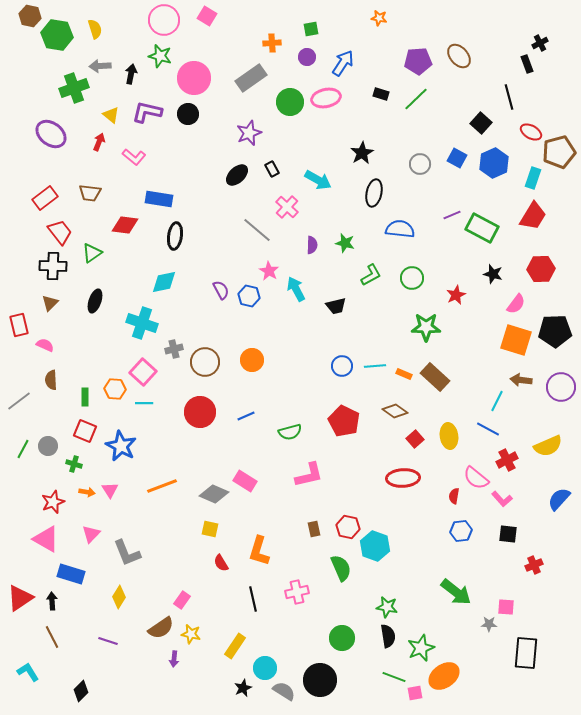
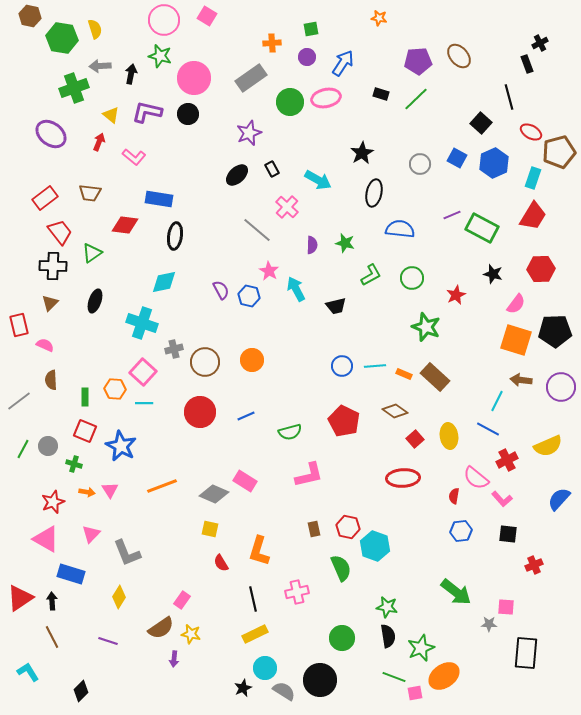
green hexagon at (57, 35): moved 5 px right, 3 px down
green star at (426, 327): rotated 20 degrees clockwise
yellow rectangle at (235, 646): moved 20 px right, 12 px up; rotated 30 degrees clockwise
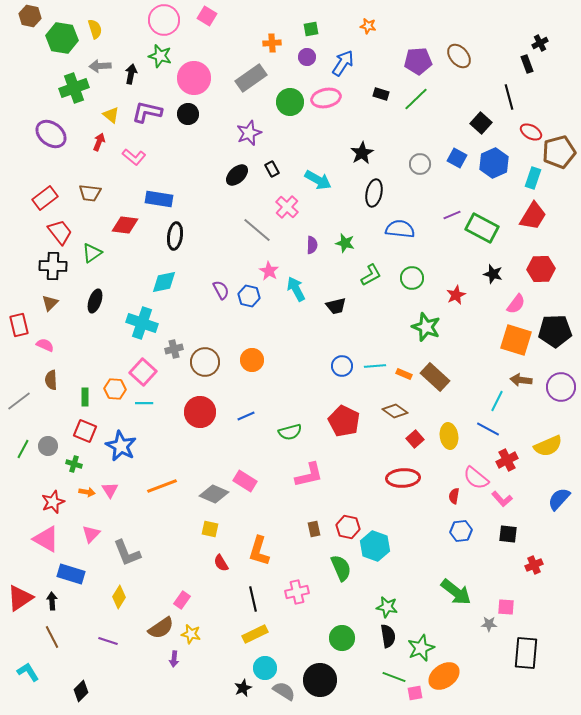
orange star at (379, 18): moved 11 px left, 8 px down
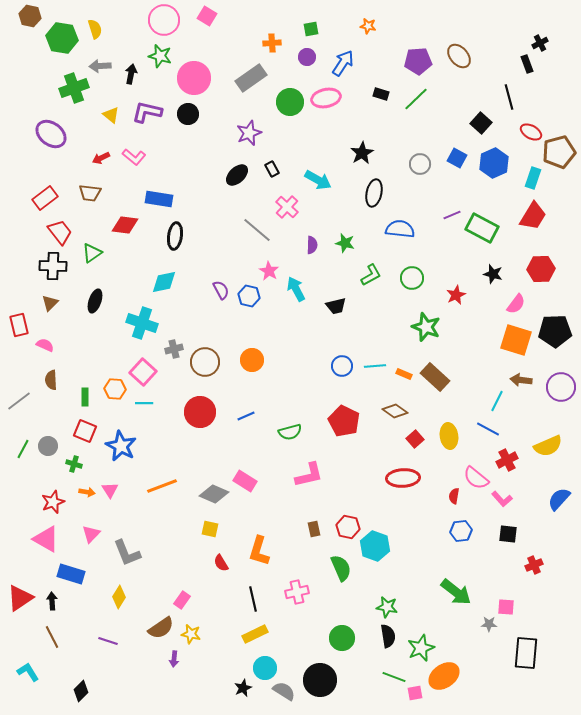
red arrow at (99, 142): moved 2 px right, 16 px down; rotated 138 degrees counterclockwise
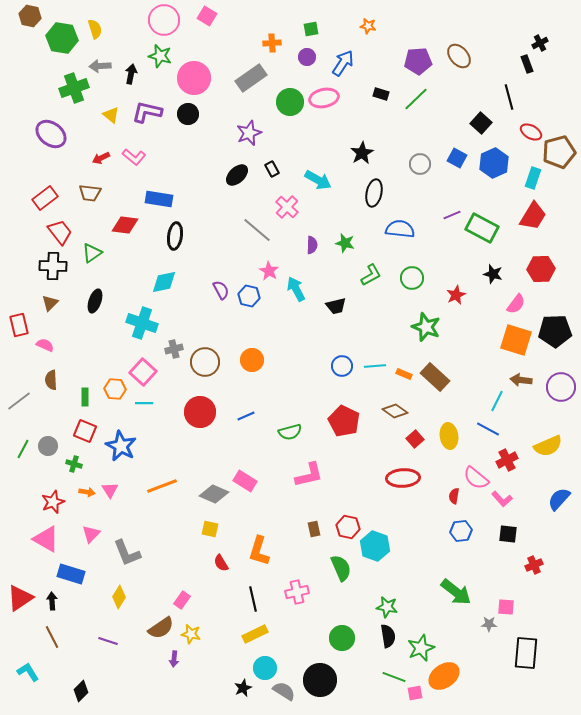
pink ellipse at (326, 98): moved 2 px left
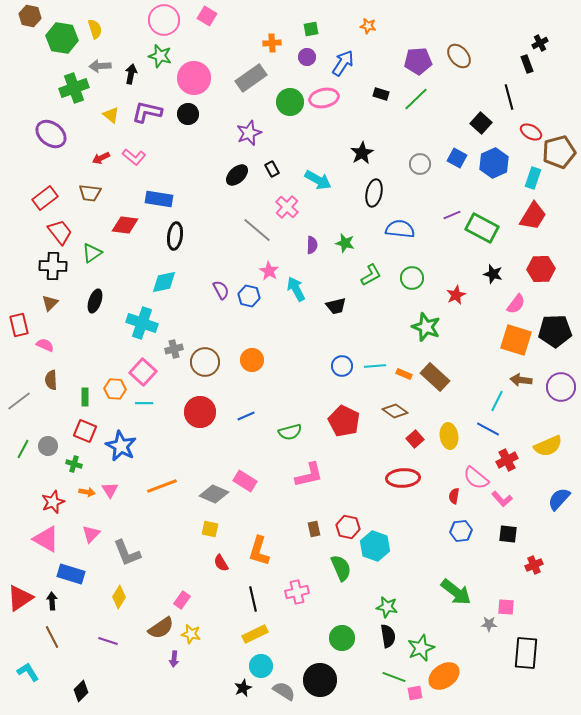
cyan circle at (265, 668): moved 4 px left, 2 px up
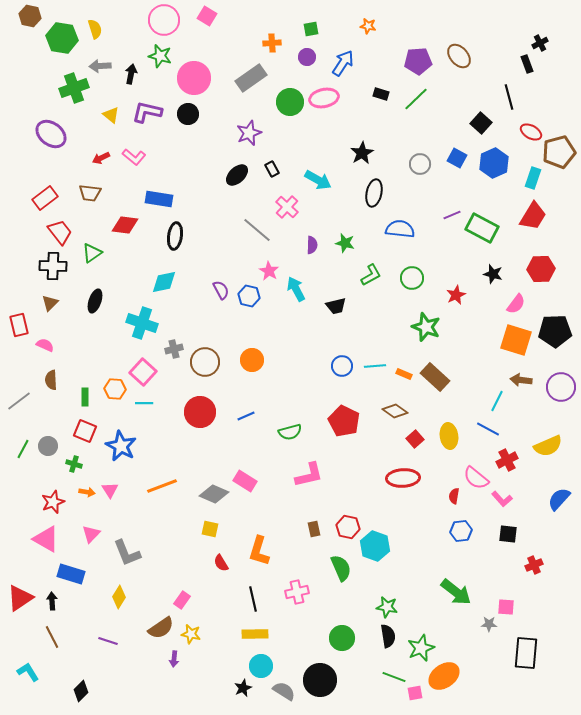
yellow rectangle at (255, 634): rotated 25 degrees clockwise
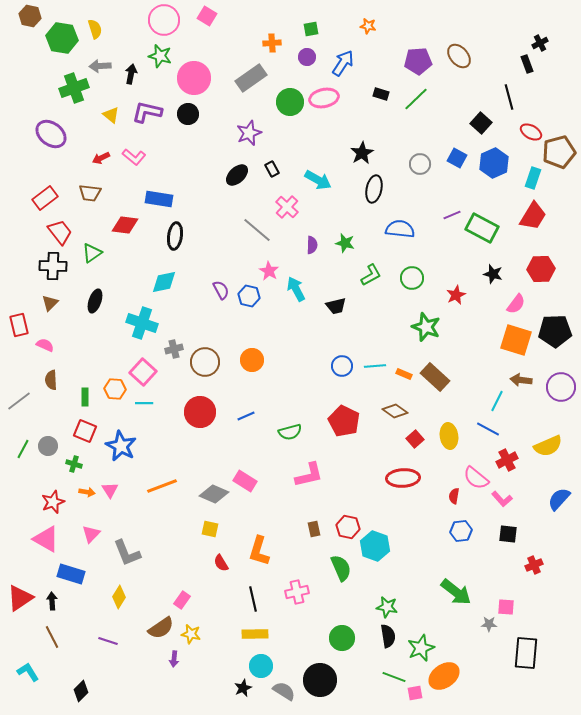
black ellipse at (374, 193): moved 4 px up
